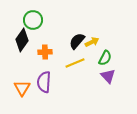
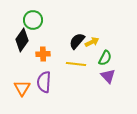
orange cross: moved 2 px left, 2 px down
yellow line: moved 1 px right, 1 px down; rotated 30 degrees clockwise
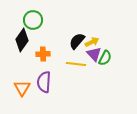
purple triangle: moved 14 px left, 22 px up
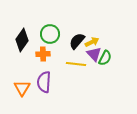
green circle: moved 17 px right, 14 px down
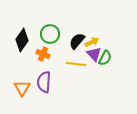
orange cross: rotated 24 degrees clockwise
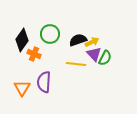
black semicircle: moved 1 px right, 1 px up; rotated 30 degrees clockwise
orange cross: moved 9 px left
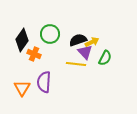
purple triangle: moved 9 px left, 2 px up
